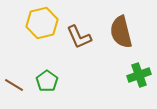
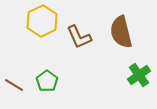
yellow hexagon: moved 2 px up; rotated 12 degrees counterclockwise
green cross: rotated 15 degrees counterclockwise
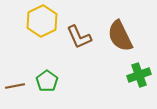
brown semicircle: moved 1 px left, 4 px down; rotated 12 degrees counterclockwise
green cross: rotated 15 degrees clockwise
brown line: moved 1 px right, 1 px down; rotated 42 degrees counterclockwise
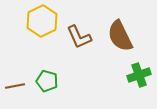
green pentagon: rotated 20 degrees counterclockwise
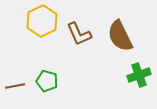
brown L-shape: moved 3 px up
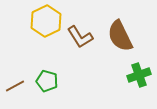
yellow hexagon: moved 4 px right
brown L-shape: moved 1 px right, 3 px down; rotated 8 degrees counterclockwise
brown line: rotated 18 degrees counterclockwise
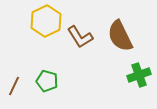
brown line: moved 1 px left; rotated 36 degrees counterclockwise
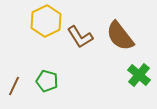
brown semicircle: rotated 12 degrees counterclockwise
green cross: rotated 30 degrees counterclockwise
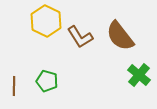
yellow hexagon: rotated 8 degrees counterclockwise
brown line: rotated 24 degrees counterclockwise
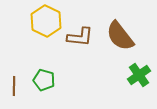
brown L-shape: rotated 52 degrees counterclockwise
green cross: rotated 15 degrees clockwise
green pentagon: moved 3 px left, 1 px up
